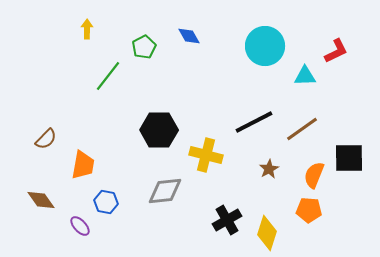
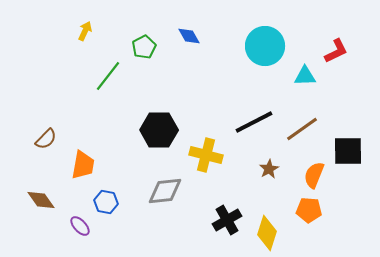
yellow arrow: moved 2 px left, 2 px down; rotated 24 degrees clockwise
black square: moved 1 px left, 7 px up
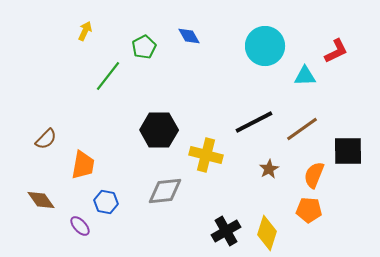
black cross: moved 1 px left, 11 px down
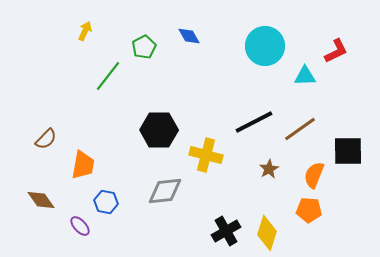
brown line: moved 2 px left
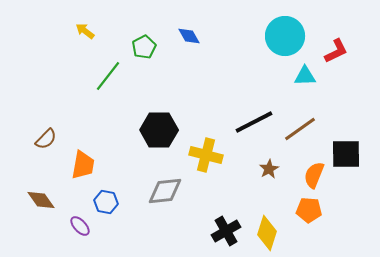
yellow arrow: rotated 78 degrees counterclockwise
cyan circle: moved 20 px right, 10 px up
black square: moved 2 px left, 3 px down
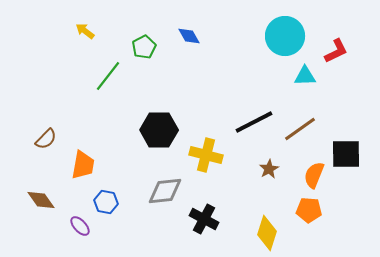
black cross: moved 22 px left, 12 px up; rotated 32 degrees counterclockwise
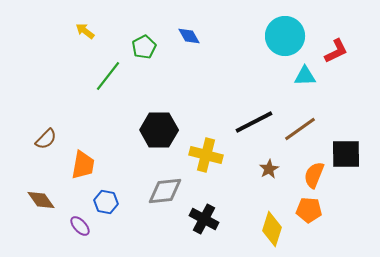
yellow diamond: moved 5 px right, 4 px up
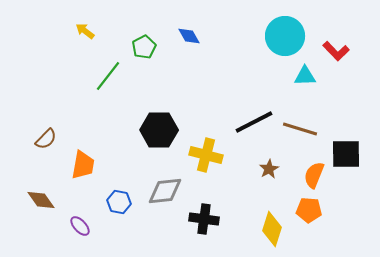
red L-shape: rotated 72 degrees clockwise
brown line: rotated 52 degrees clockwise
blue hexagon: moved 13 px right
black cross: rotated 20 degrees counterclockwise
